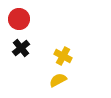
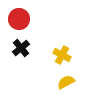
yellow cross: moved 1 px left, 1 px up
yellow semicircle: moved 8 px right, 2 px down
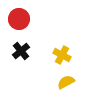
black cross: moved 3 px down
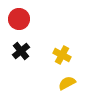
yellow semicircle: moved 1 px right, 1 px down
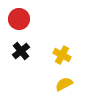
yellow semicircle: moved 3 px left, 1 px down
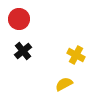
black cross: moved 2 px right
yellow cross: moved 14 px right
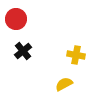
red circle: moved 3 px left
yellow cross: rotated 18 degrees counterclockwise
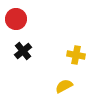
yellow semicircle: moved 2 px down
